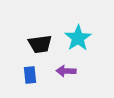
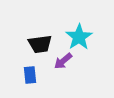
cyan star: moved 1 px right, 1 px up
purple arrow: moved 3 px left, 10 px up; rotated 42 degrees counterclockwise
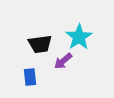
blue rectangle: moved 2 px down
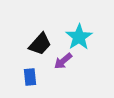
black trapezoid: rotated 40 degrees counterclockwise
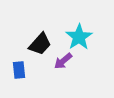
blue rectangle: moved 11 px left, 7 px up
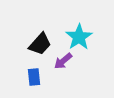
blue rectangle: moved 15 px right, 7 px down
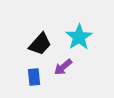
purple arrow: moved 6 px down
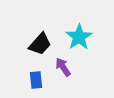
purple arrow: rotated 96 degrees clockwise
blue rectangle: moved 2 px right, 3 px down
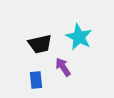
cyan star: rotated 12 degrees counterclockwise
black trapezoid: rotated 35 degrees clockwise
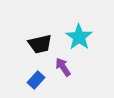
cyan star: rotated 8 degrees clockwise
blue rectangle: rotated 48 degrees clockwise
